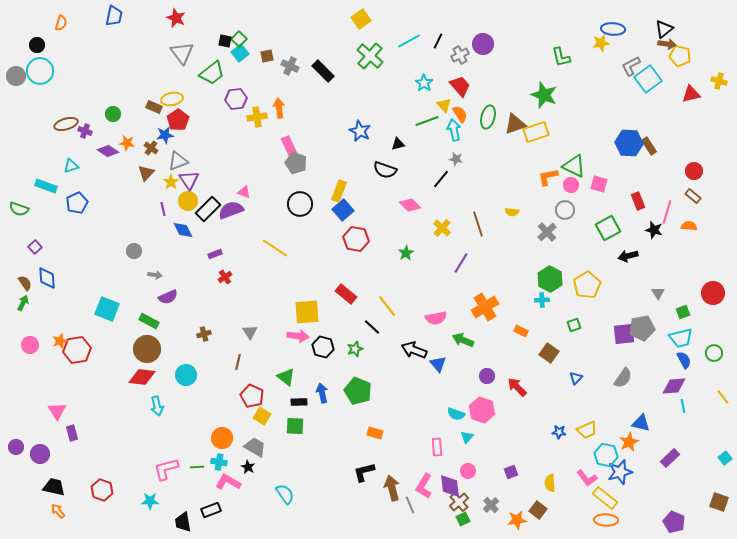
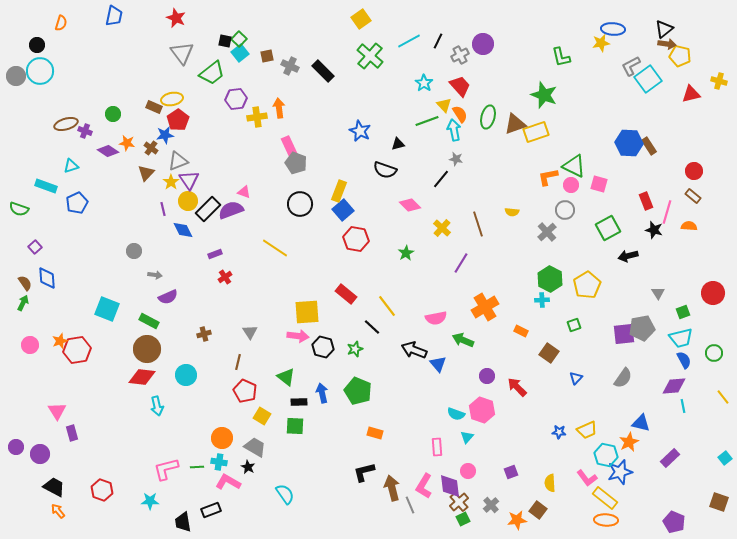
red rectangle at (638, 201): moved 8 px right
red pentagon at (252, 396): moved 7 px left, 5 px up
black trapezoid at (54, 487): rotated 15 degrees clockwise
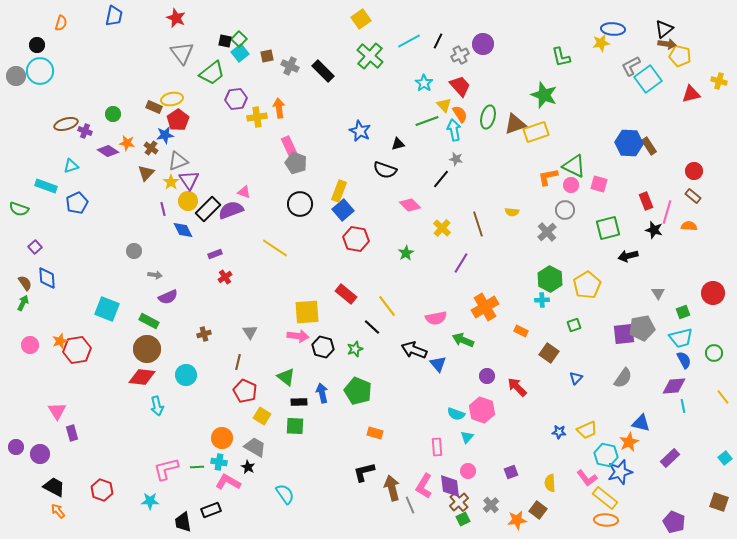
green square at (608, 228): rotated 15 degrees clockwise
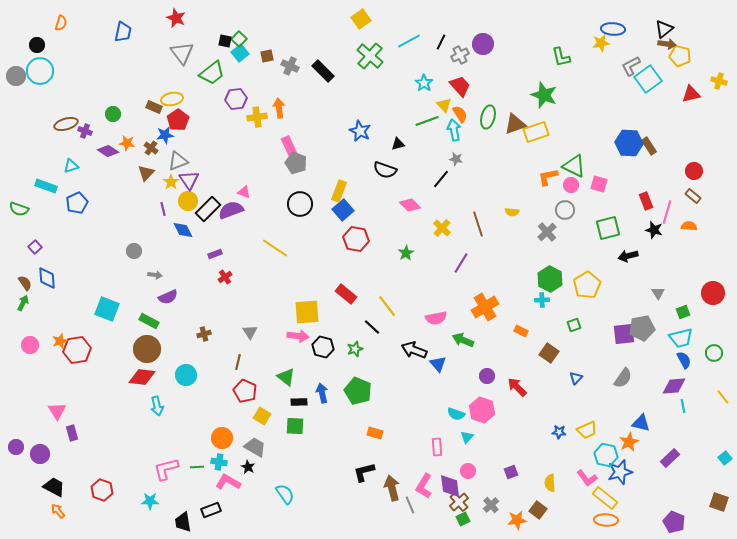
blue trapezoid at (114, 16): moved 9 px right, 16 px down
black line at (438, 41): moved 3 px right, 1 px down
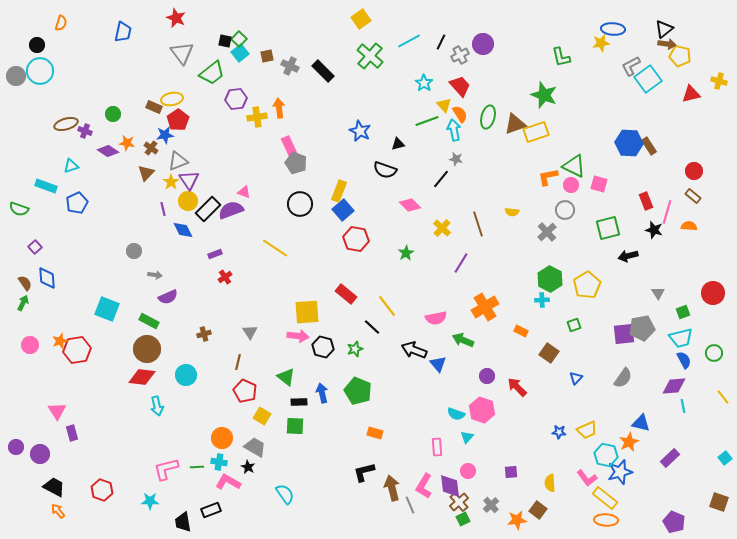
purple square at (511, 472): rotated 16 degrees clockwise
